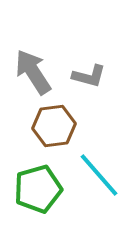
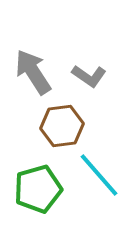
gray L-shape: rotated 20 degrees clockwise
brown hexagon: moved 8 px right
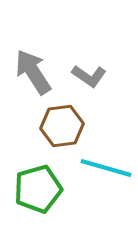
cyan line: moved 7 px right, 7 px up; rotated 33 degrees counterclockwise
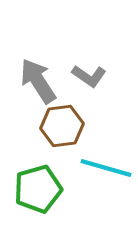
gray arrow: moved 5 px right, 9 px down
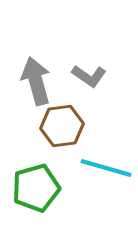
gray arrow: moved 2 px left; rotated 18 degrees clockwise
green pentagon: moved 2 px left, 1 px up
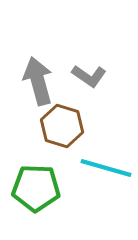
gray arrow: moved 2 px right
brown hexagon: rotated 24 degrees clockwise
green pentagon: rotated 18 degrees clockwise
